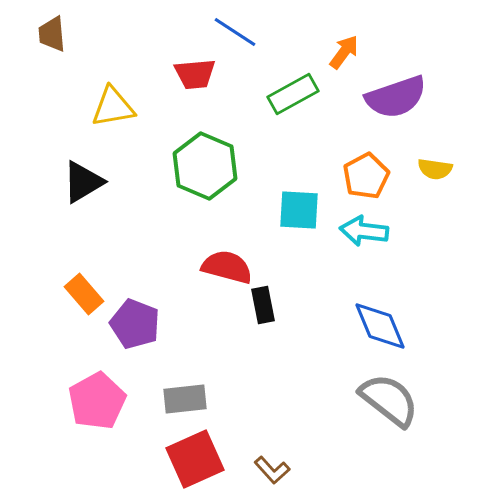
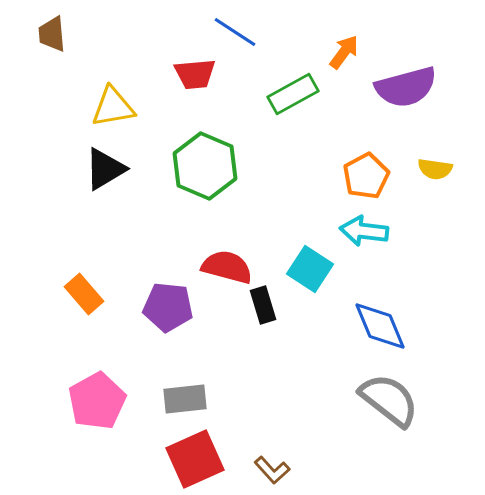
purple semicircle: moved 10 px right, 10 px up; rotated 4 degrees clockwise
black triangle: moved 22 px right, 13 px up
cyan square: moved 11 px right, 59 px down; rotated 30 degrees clockwise
black rectangle: rotated 6 degrees counterclockwise
purple pentagon: moved 33 px right, 17 px up; rotated 15 degrees counterclockwise
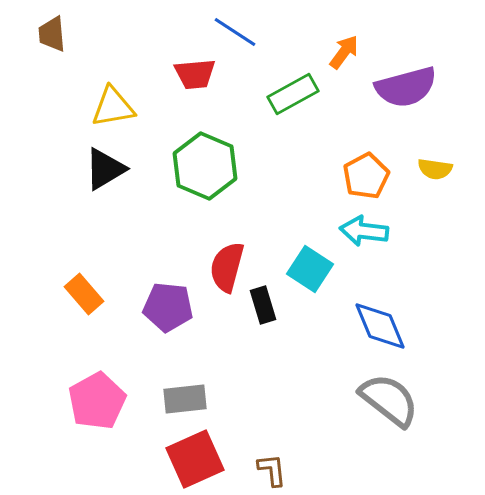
red semicircle: rotated 90 degrees counterclockwise
brown L-shape: rotated 144 degrees counterclockwise
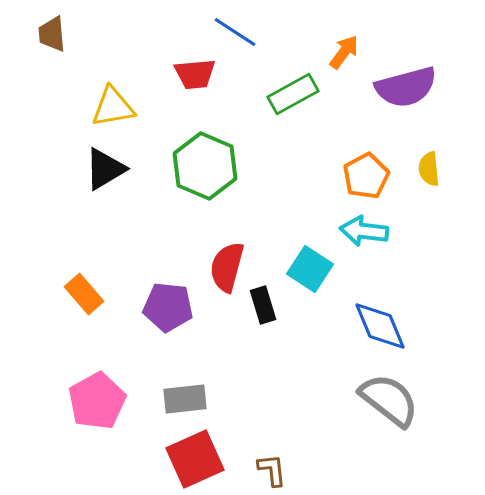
yellow semicircle: moved 6 px left; rotated 76 degrees clockwise
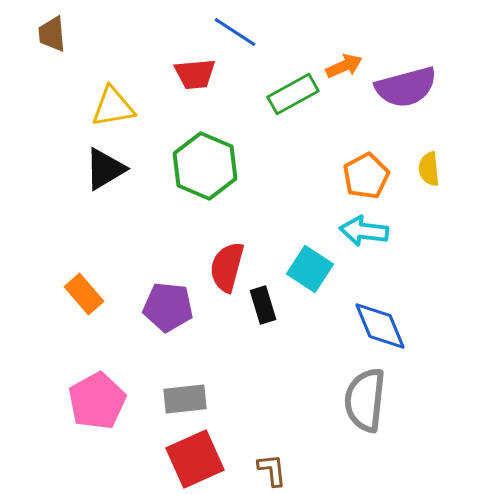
orange arrow: moved 14 px down; rotated 30 degrees clockwise
gray semicircle: moved 24 px left; rotated 122 degrees counterclockwise
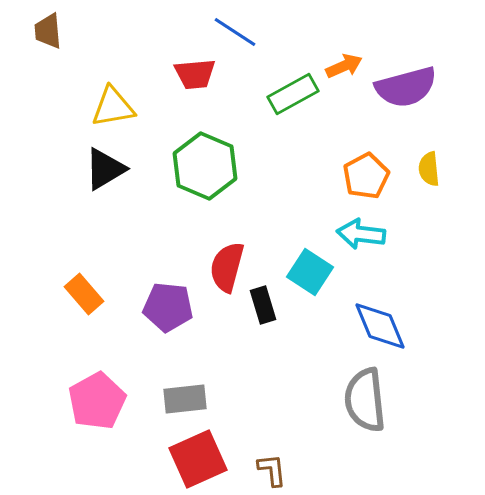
brown trapezoid: moved 4 px left, 3 px up
cyan arrow: moved 3 px left, 3 px down
cyan square: moved 3 px down
gray semicircle: rotated 12 degrees counterclockwise
red square: moved 3 px right
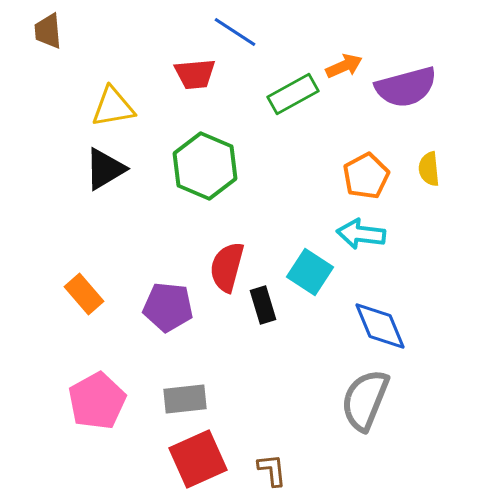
gray semicircle: rotated 28 degrees clockwise
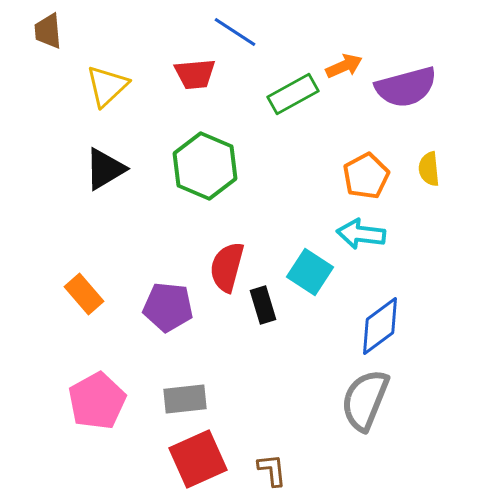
yellow triangle: moved 6 px left, 21 px up; rotated 33 degrees counterclockwise
blue diamond: rotated 76 degrees clockwise
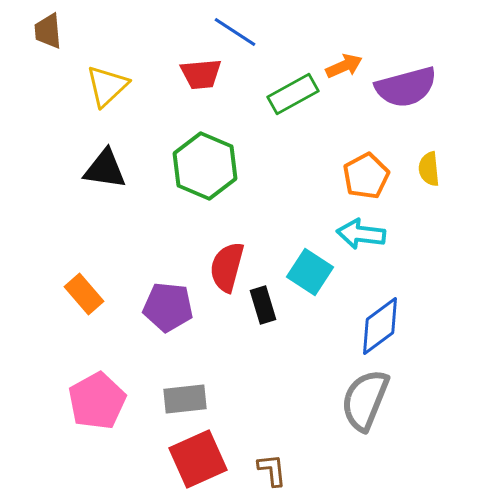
red trapezoid: moved 6 px right
black triangle: rotated 39 degrees clockwise
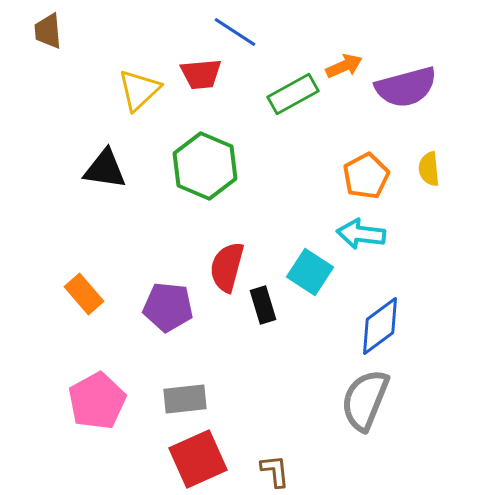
yellow triangle: moved 32 px right, 4 px down
brown L-shape: moved 3 px right, 1 px down
